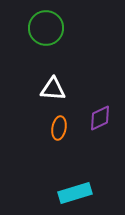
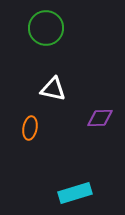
white triangle: rotated 8 degrees clockwise
purple diamond: rotated 24 degrees clockwise
orange ellipse: moved 29 px left
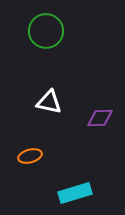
green circle: moved 3 px down
white triangle: moved 4 px left, 13 px down
orange ellipse: moved 28 px down; rotated 65 degrees clockwise
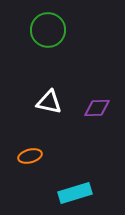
green circle: moved 2 px right, 1 px up
purple diamond: moved 3 px left, 10 px up
